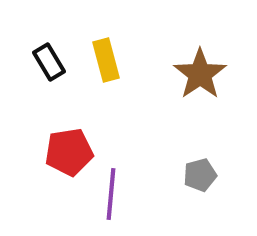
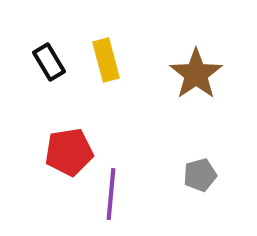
brown star: moved 4 px left
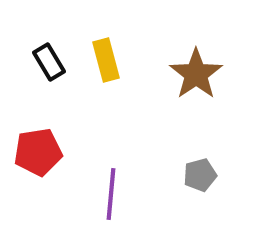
red pentagon: moved 31 px left
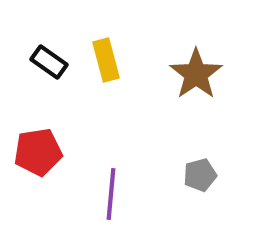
black rectangle: rotated 24 degrees counterclockwise
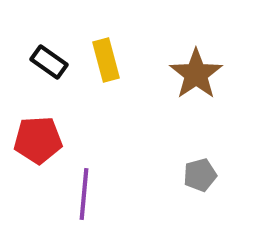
red pentagon: moved 12 px up; rotated 6 degrees clockwise
purple line: moved 27 px left
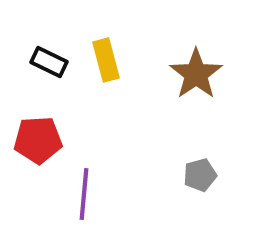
black rectangle: rotated 9 degrees counterclockwise
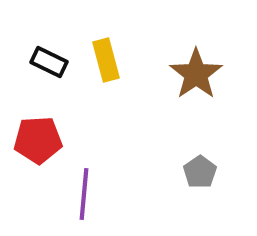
gray pentagon: moved 3 px up; rotated 20 degrees counterclockwise
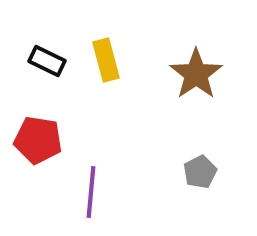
black rectangle: moved 2 px left, 1 px up
red pentagon: rotated 12 degrees clockwise
gray pentagon: rotated 8 degrees clockwise
purple line: moved 7 px right, 2 px up
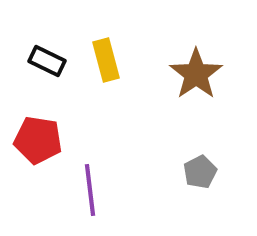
purple line: moved 1 px left, 2 px up; rotated 12 degrees counterclockwise
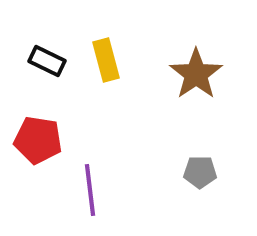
gray pentagon: rotated 28 degrees clockwise
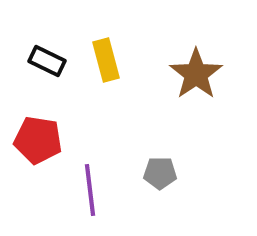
gray pentagon: moved 40 px left, 1 px down
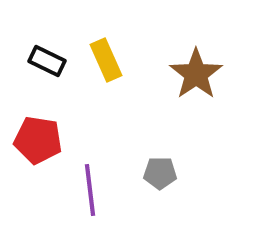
yellow rectangle: rotated 9 degrees counterclockwise
